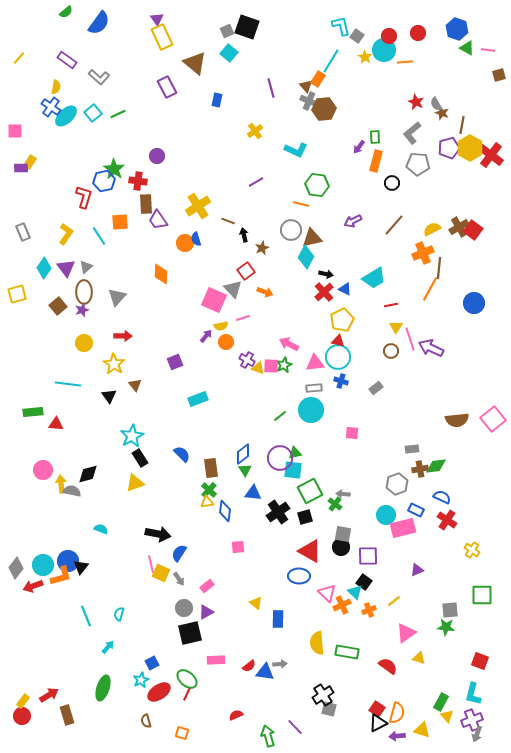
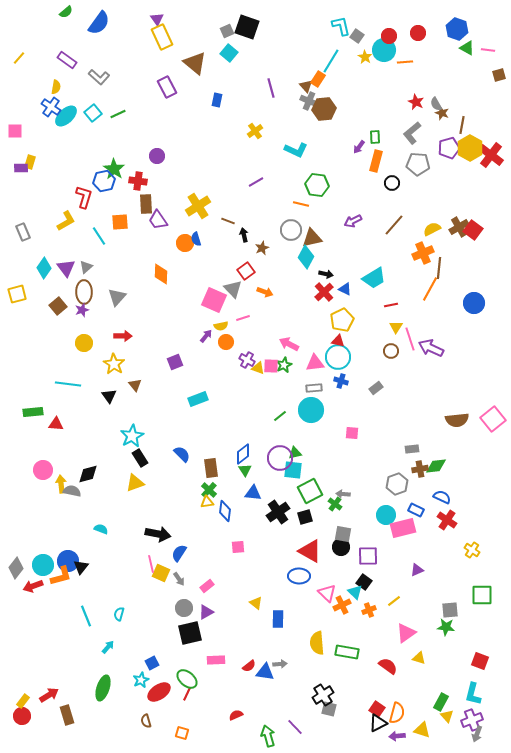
yellow rectangle at (30, 162): rotated 16 degrees counterclockwise
yellow L-shape at (66, 234): moved 13 px up; rotated 25 degrees clockwise
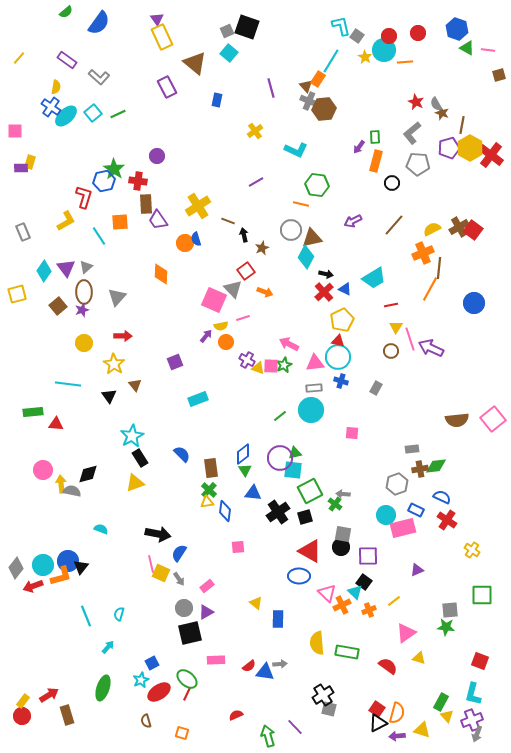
cyan diamond at (44, 268): moved 3 px down
gray rectangle at (376, 388): rotated 24 degrees counterclockwise
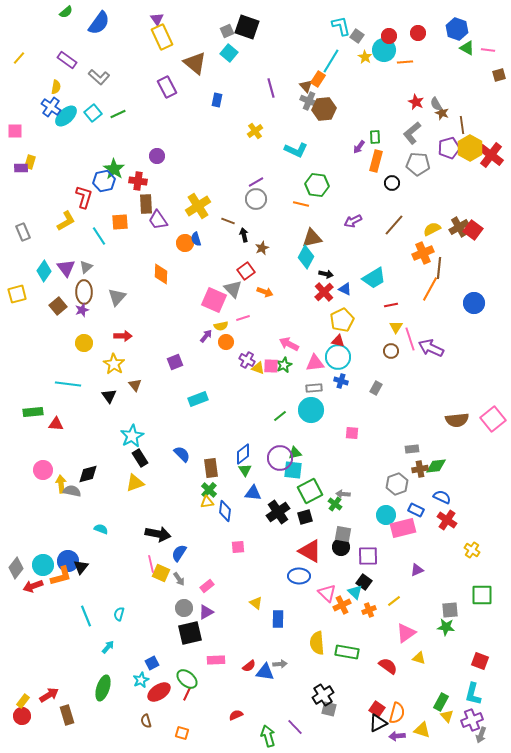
brown line at (462, 125): rotated 18 degrees counterclockwise
gray circle at (291, 230): moved 35 px left, 31 px up
gray arrow at (477, 734): moved 4 px right, 1 px down
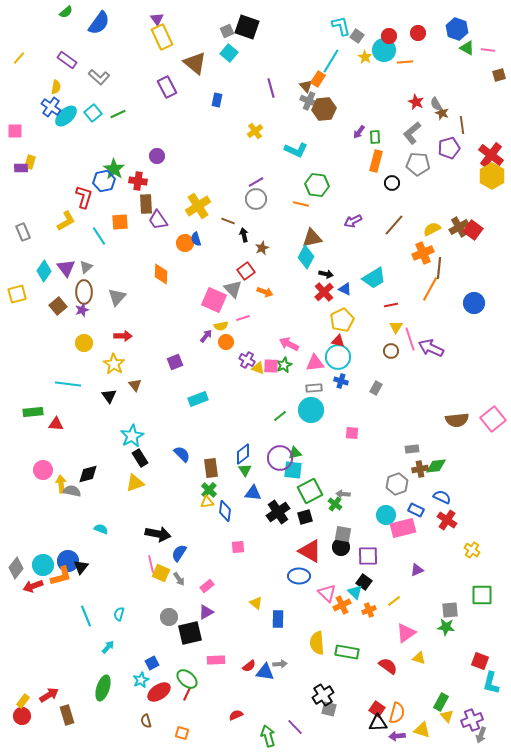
purple arrow at (359, 147): moved 15 px up
yellow hexagon at (470, 148): moved 22 px right, 28 px down
gray circle at (184, 608): moved 15 px left, 9 px down
cyan L-shape at (473, 694): moved 18 px right, 11 px up
black triangle at (378, 723): rotated 24 degrees clockwise
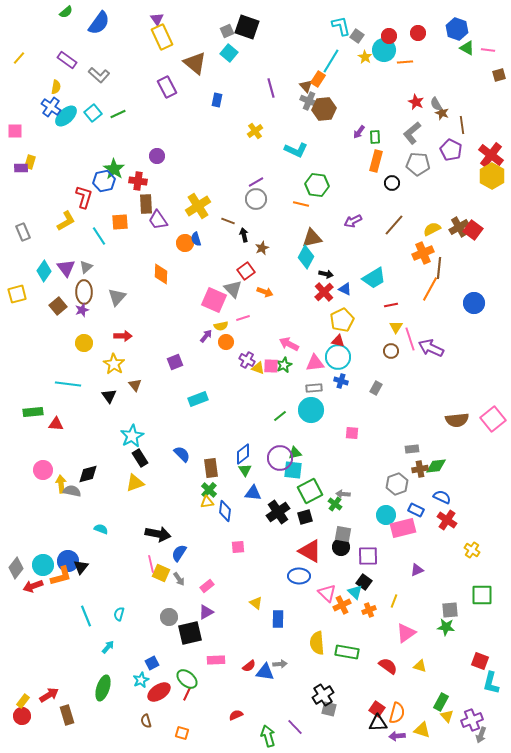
gray L-shape at (99, 77): moved 2 px up
purple pentagon at (449, 148): moved 2 px right, 2 px down; rotated 30 degrees counterclockwise
yellow line at (394, 601): rotated 32 degrees counterclockwise
yellow triangle at (419, 658): moved 1 px right, 8 px down
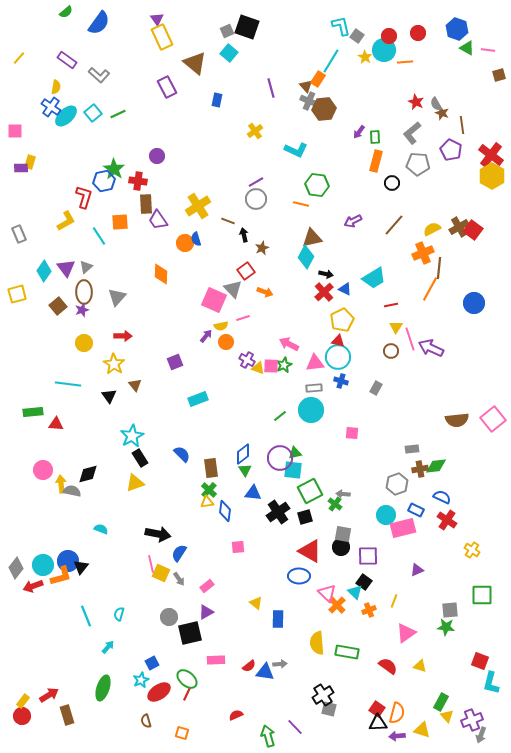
gray rectangle at (23, 232): moved 4 px left, 2 px down
orange cross at (342, 605): moved 5 px left; rotated 18 degrees counterclockwise
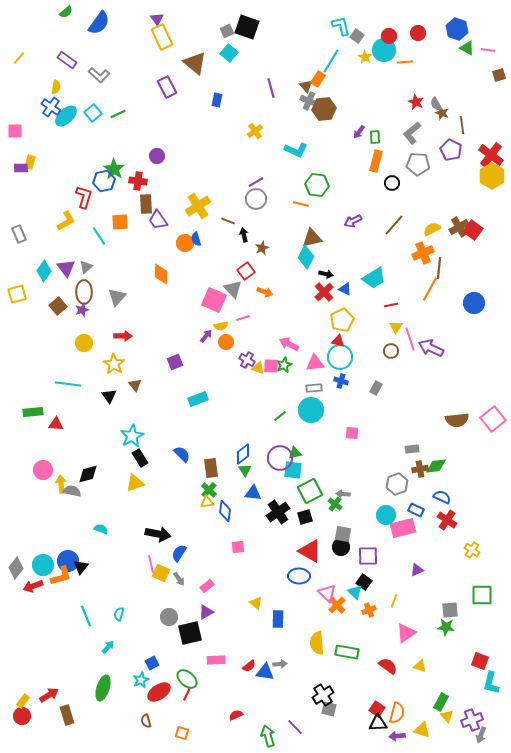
cyan circle at (338, 357): moved 2 px right
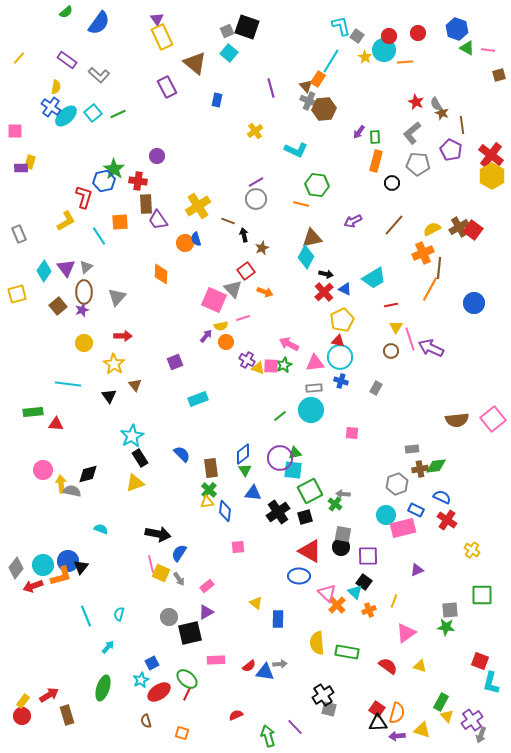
purple cross at (472, 720): rotated 15 degrees counterclockwise
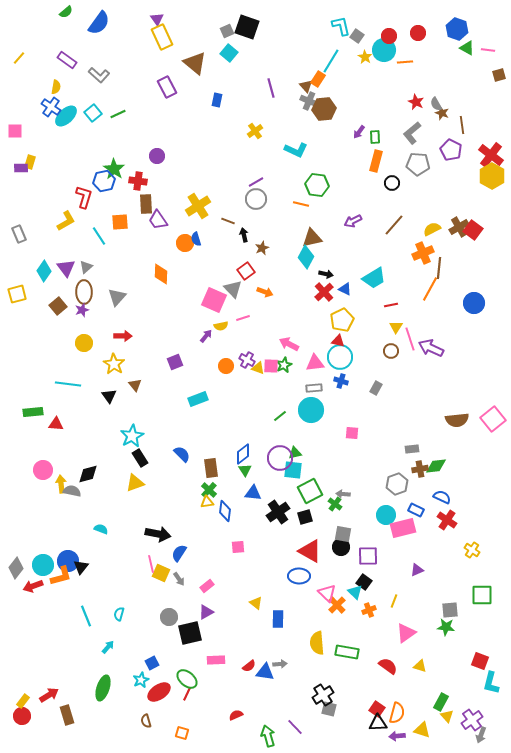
orange circle at (226, 342): moved 24 px down
